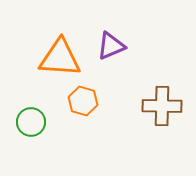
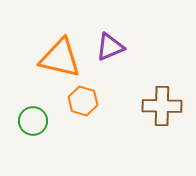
purple triangle: moved 1 px left, 1 px down
orange triangle: rotated 9 degrees clockwise
green circle: moved 2 px right, 1 px up
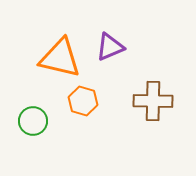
brown cross: moved 9 px left, 5 px up
